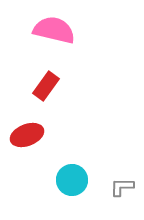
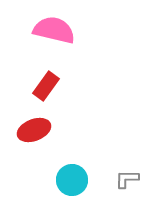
red ellipse: moved 7 px right, 5 px up
gray L-shape: moved 5 px right, 8 px up
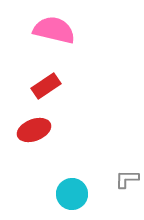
red rectangle: rotated 20 degrees clockwise
cyan circle: moved 14 px down
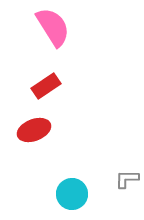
pink semicircle: moved 1 px left, 3 px up; rotated 45 degrees clockwise
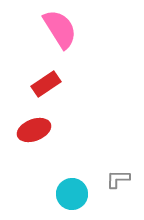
pink semicircle: moved 7 px right, 2 px down
red rectangle: moved 2 px up
gray L-shape: moved 9 px left
